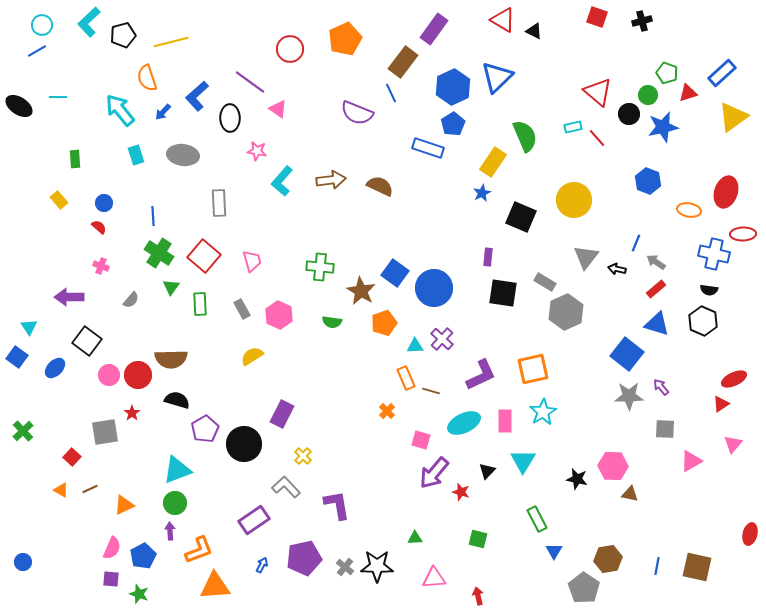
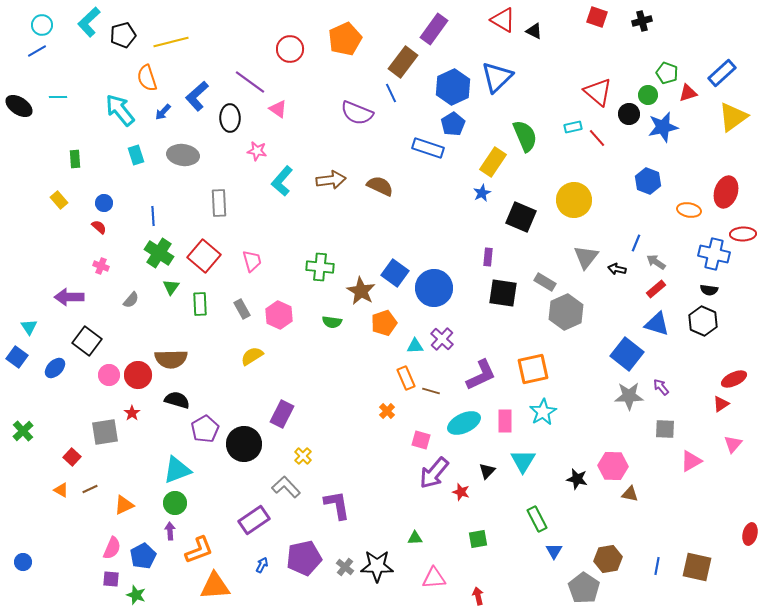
green square at (478, 539): rotated 24 degrees counterclockwise
green star at (139, 594): moved 3 px left, 1 px down
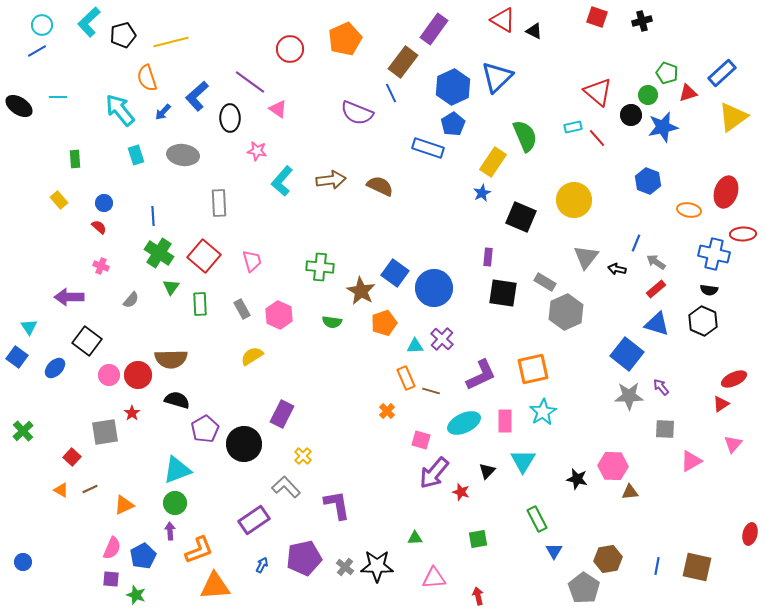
black circle at (629, 114): moved 2 px right, 1 px down
brown triangle at (630, 494): moved 2 px up; rotated 18 degrees counterclockwise
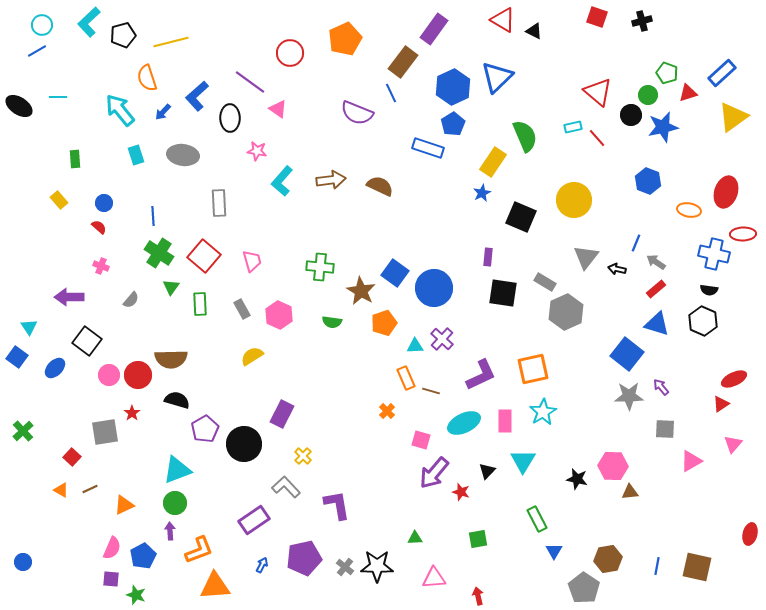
red circle at (290, 49): moved 4 px down
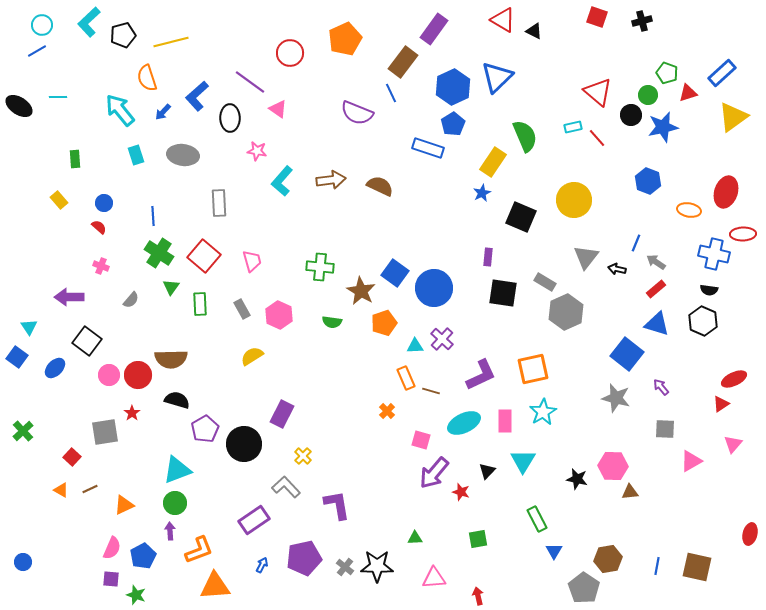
gray star at (629, 396): moved 13 px left, 2 px down; rotated 16 degrees clockwise
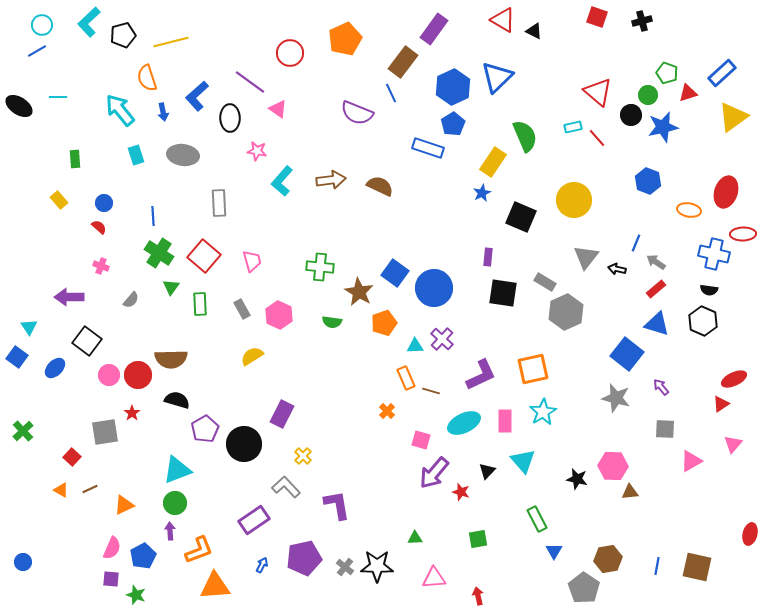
blue arrow at (163, 112): rotated 54 degrees counterclockwise
brown star at (361, 291): moved 2 px left, 1 px down
cyan triangle at (523, 461): rotated 12 degrees counterclockwise
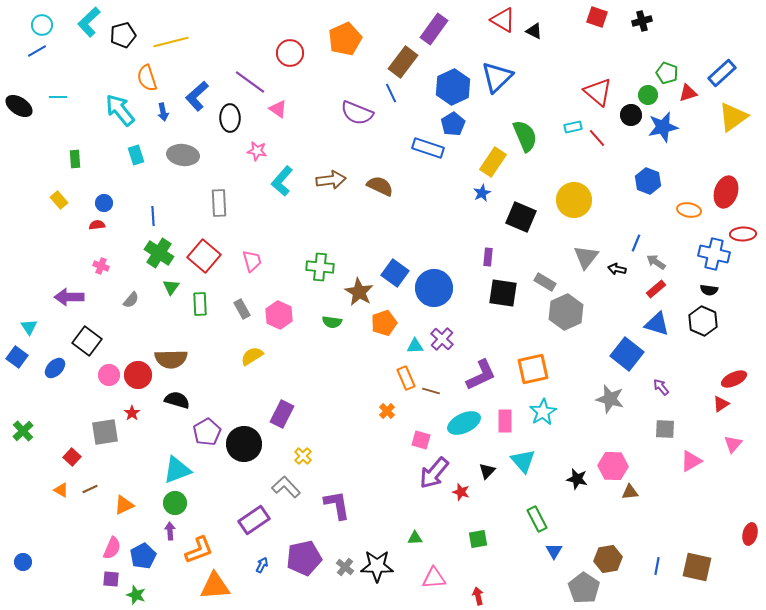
red semicircle at (99, 227): moved 2 px left, 2 px up; rotated 49 degrees counterclockwise
gray star at (616, 398): moved 6 px left, 1 px down
purple pentagon at (205, 429): moved 2 px right, 3 px down
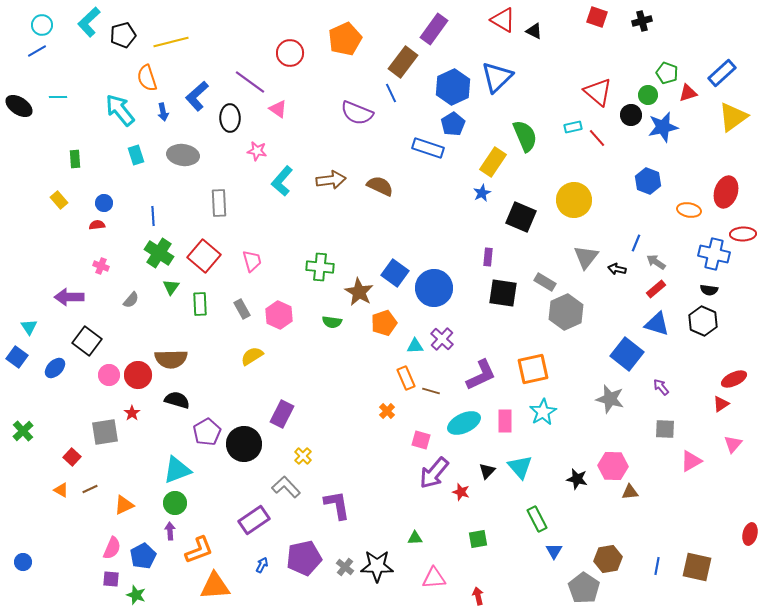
cyan triangle at (523, 461): moved 3 px left, 6 px down
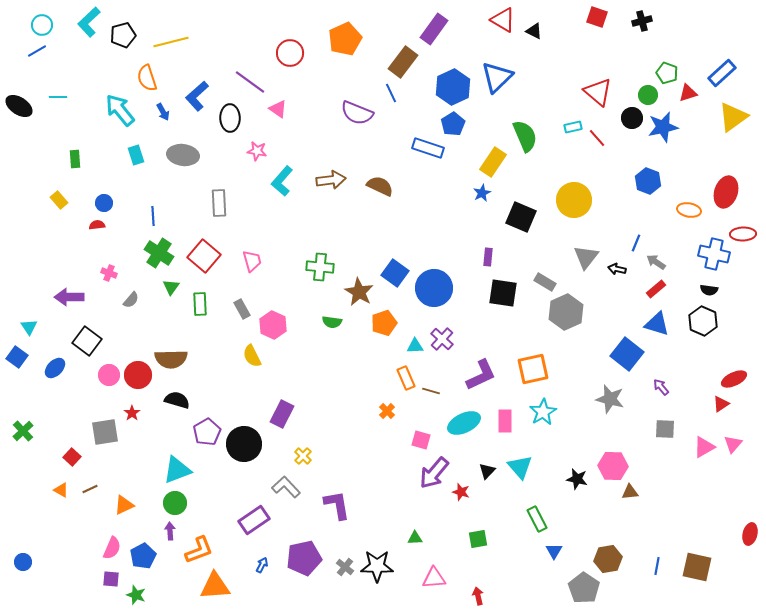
blue arrow at (163, 112): rotated 18 degrees counterclockwise
black circle at (631, 115): moved 1 px right, 3 px down
pink cross at (101, 266): moved 8 px right, 7 px down
pink hexagon at (279, 315): moved 6 px left, 10 px down
yellow semicircle at (252, 356): rotated 85 degrees counterclockwise
pink triangle at (691, 461): moved 13 px right, 14 px up
